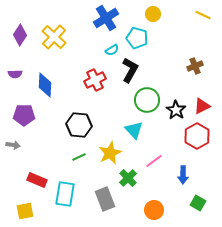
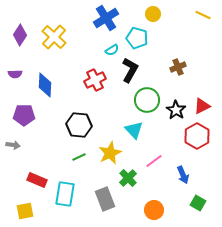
brown cross: moved 17 px left, 1 px down
blue arrow: rotated 24 degrees counterclockwise
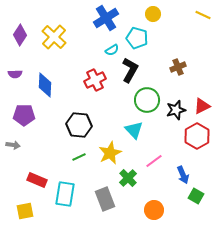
black star: rotated 24 degrees clockwise
green square: moved 2 px left, 7 px up
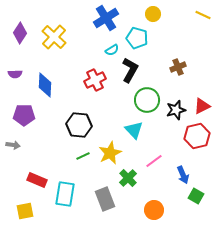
purple diamond: moved 2 px up
red hexagon: rotated 15 degrees clockwise
green line: moved 4 px right, 1 px up
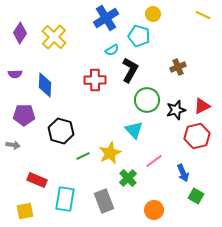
cyan pentagon: moved 2 px right, 2 px up
red cross: rotated 25 degrees clockwise
black hexagon: moved 18 px left, 6 px down; rotated 10 degrees clockwise
blue arrow: moved 2 px up
cyan rectangle: moved 5 px down
gray rectangle: moved 1 px left, 2 px down
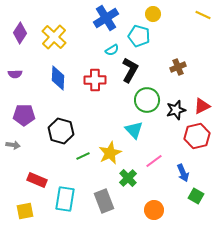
blue diamond: moved 13 px right, 7 px up
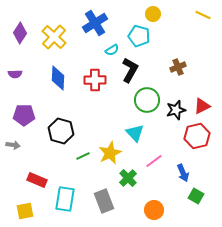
blue cross: moved 11 px left, 5 px down
cyan triangle: moved 1 px right, 3 px down
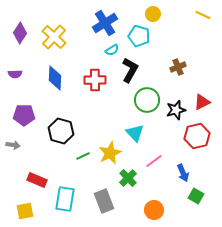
blue cross: moved 10 px right
blue diamond: moved 3 px left
red triangle: moved 4 px up
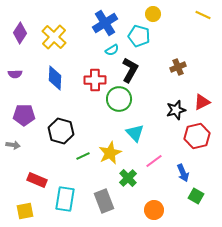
green circle: moved 28 px left, 1 px up
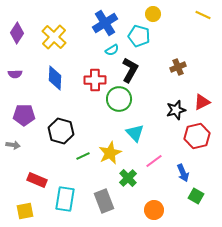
purple diamond: moved 3 px left
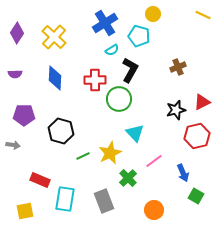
red rectangle: moved 3 px right
